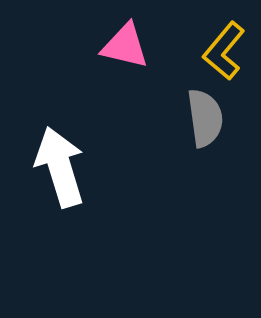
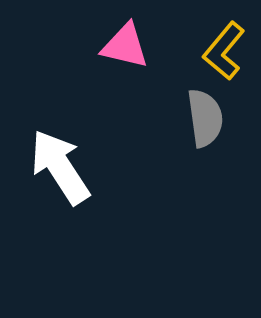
white arrow: rotated 16 degrees counterclockwise
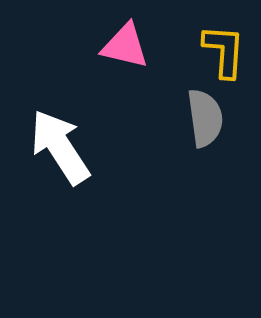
yellow L-shape: rotated 144 degrees clockwise
white arrow: moved 20 px up
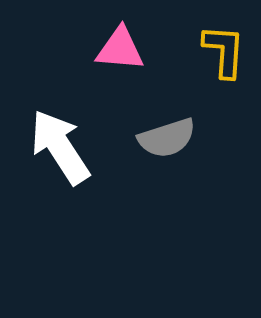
pink triangle: moved 5 px left, 3 px down; rotated 8 degrees counterclockwise
gray semicircle: moved 38 px left, 20 px down; rotated 80 degrees clockwise
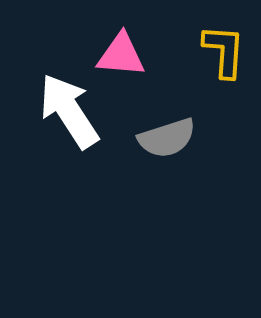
pink triangle: moved 1 px right, 6 px down
white arrow: moved 9 px right, 36 px up
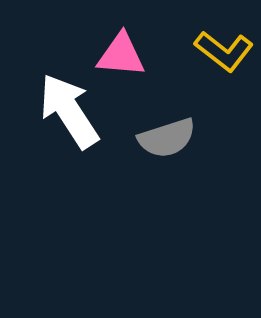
yellow L-shape: rotated 124 degrees clockwise
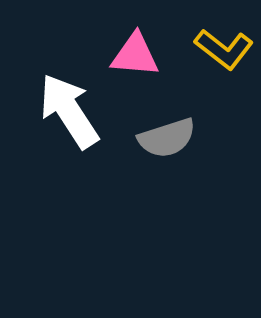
yellow L-shape: moved 2 px up
pink triangle: moved 14 px right
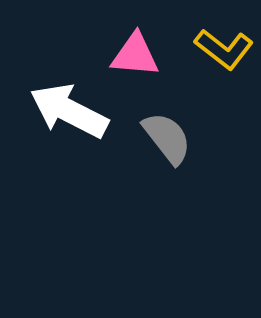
white arrow: rotated 30 degrees counterclockwise
gray semicircle: rotated 110 degrees counterclockwise
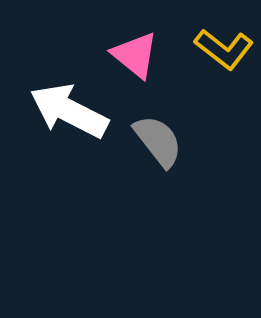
pink triangle: rotated 34 degrees clockwise
gray semicircle: moved 9 px left, 3 px down
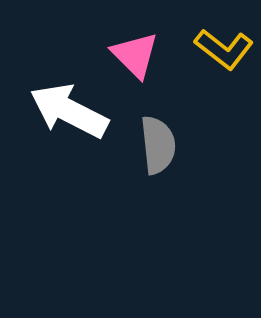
pink triangle: rotated 6 degrees clockwise
gray semicircle: moved 4 px down; rotated 32 degrees clockwise
